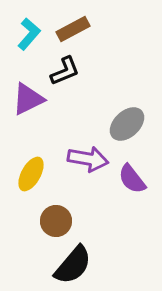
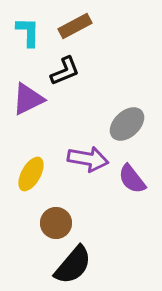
brown rectangle: moved 2 px right, 3 px up
cyan L-shape: moved 1 px left, 2 px up; rotated 40 degrees counterclockwise
brown circle: moved 2 px down
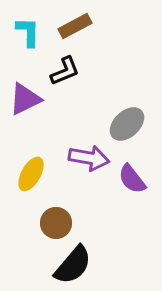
purple triangle: moved 3 px left
purple arrow: moved 1 px right, 1 px up
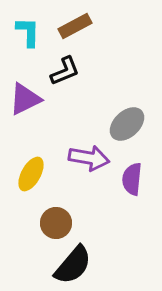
purple semicircle: rotated 44 degrees clockwise
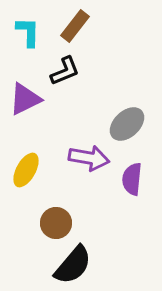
brown rectangle: rotated 24 degrees counterclockwise
yellow ellipse: moved 5 px left, 4 px up
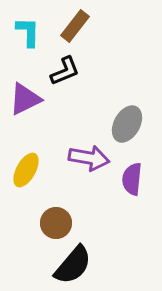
gray ellipse: rotated 18 degrees counterclockwise
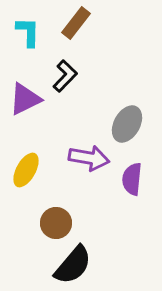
brown rectangle: moved 1 px right, 3 px up
black L-shape: moved 5 px down; rotated 24 degrees counterclockwise
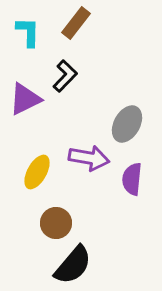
yellow ellipse: moved 11 px right, 2 px down
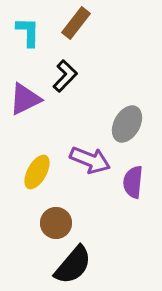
purple arrow: moved 1 px right, 2 px down; rotated 12 degrees clockwise
purple semicircle: moved 1 px right, 3 px down
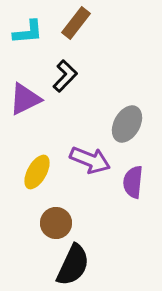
cyan L-shape: rotated 84 degrees clockwise
black semicircle: rotated 15 degrees counterclockwise
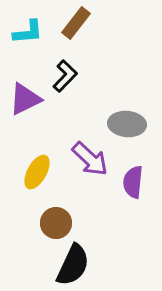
gray ellipse: rotated 66 degrees clockwise
purple arrow: moved 1 px up; rotated 21 degrees clockwise
